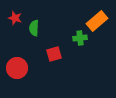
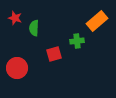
green cross: moved 3 px left, 3 px down
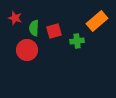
red square: moved 23 px up
red circle: moved 10 px right, 18 px up
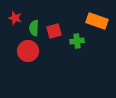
orange rectangle: rotated 60 degrees clockwise
red circle: moved 1 px right, 1 px down
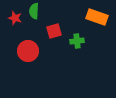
orange rectangle: moved 4 px up
green semicircle: moved 17 px up
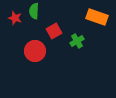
red square: rotated 14 degrees counterclockwise
green cross: rotated 24 degrees counterclockwise
red circle: moved 7 px right
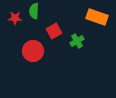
red star: rotated 16 degrees counterclockwise
red circle: moved 2 px left
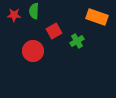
red star: moved 1 px left, 3 px up
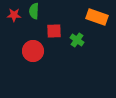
red square: rotated 28 degrees clockwise
green cross: moved 1 px up; rotated 24 degrees counterclockwise
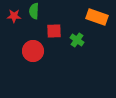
red star: moved 1 px down
